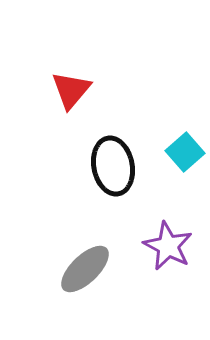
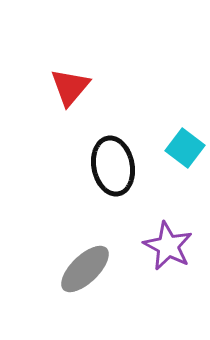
red triangle: moved 1 px left, 3 px up
cyan square: moved 4 px up; rotated 12 degrees counterclockwise
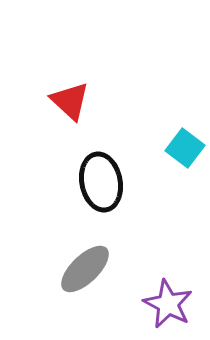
red triangle: moved 14 px down; rotated 27 degrees counterclockwise
black ellipse: moved 12 px left, 16 px down
purple star: moved 58 px down
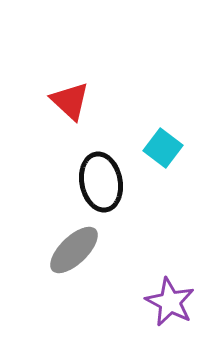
cyan square: moved 22 px left
gray ellipse: moved 11 px left, 19 px up
purple star: moved 2 px right, 2 px up
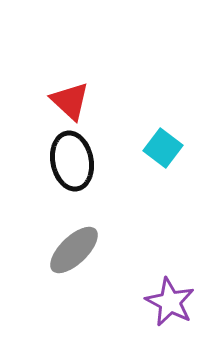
black ellipse: moved 29 px left, 21 px up
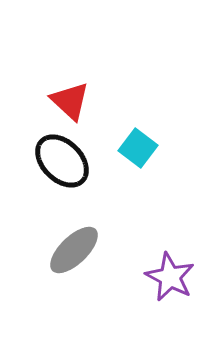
cyan square: moved 25 px left
black ellipse: moved 10 px left; rotated 34 degrees counterclockwise
purple star: moved 25 px up
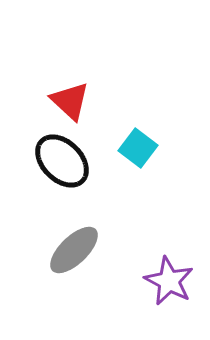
purple star: moved 1 px left, 4 px down
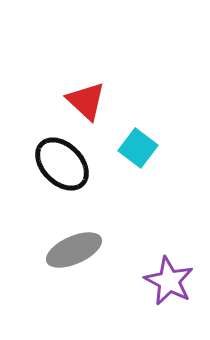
red triangle: moved 16 px right
black ellipse: moved 3 px down
gray ellipse: rotated 20 degrees clockwise
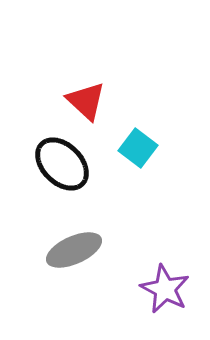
purple star: moved 4 px left, 8 px down
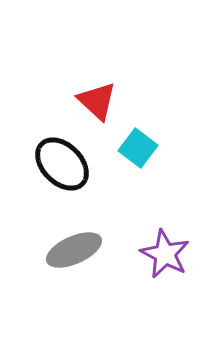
red triangle: moved 11 px right
purple star: moved 35 px up
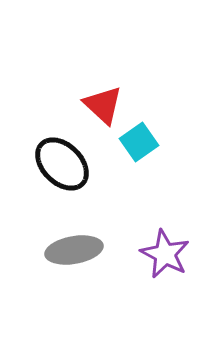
red triangle: moved 6 px right, 4 px down
cyan square: moved 1 px right, 6 px up; rotated 18 degrees clockwise
gray ellipse: rotated 14 degrees clockwise
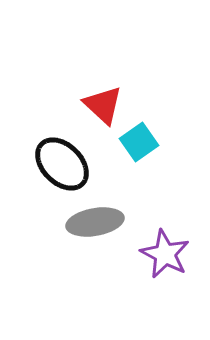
gray ellipse: moved 21 px right, 28 px up
